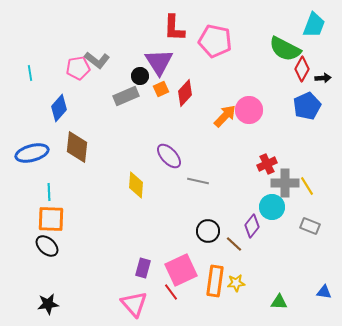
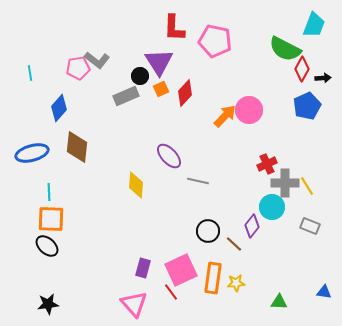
orange rectangle at (215, 281): moved 2 px left, 3 px up
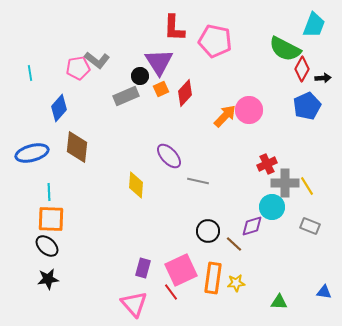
purple diamond at (252, 226): rotated 35 degrees clockwise
black star at (48, 304): moved 25 px up
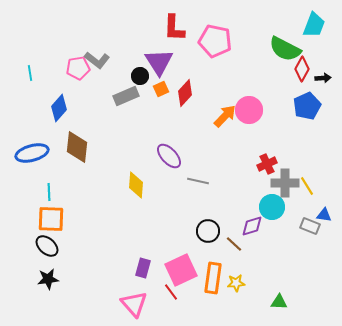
blue triangle at (324, 292): moved 77 px up
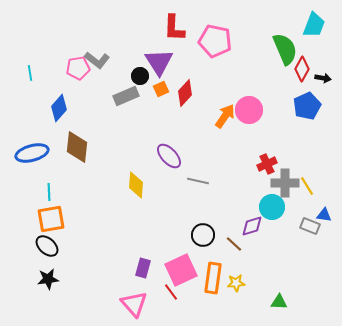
green semicircle at (285, 49): rotated 140 degrees counterclockwise
black arrow at (323, 78): rotated 14 degrees clockwise
orange arrow at (225, 116): rotated 10 degrees counterclockwise
orange square at (51, 219): rotated 12 degrees counterclockwise
black circle at (208, 231): moved 5 px left, 4 px down
